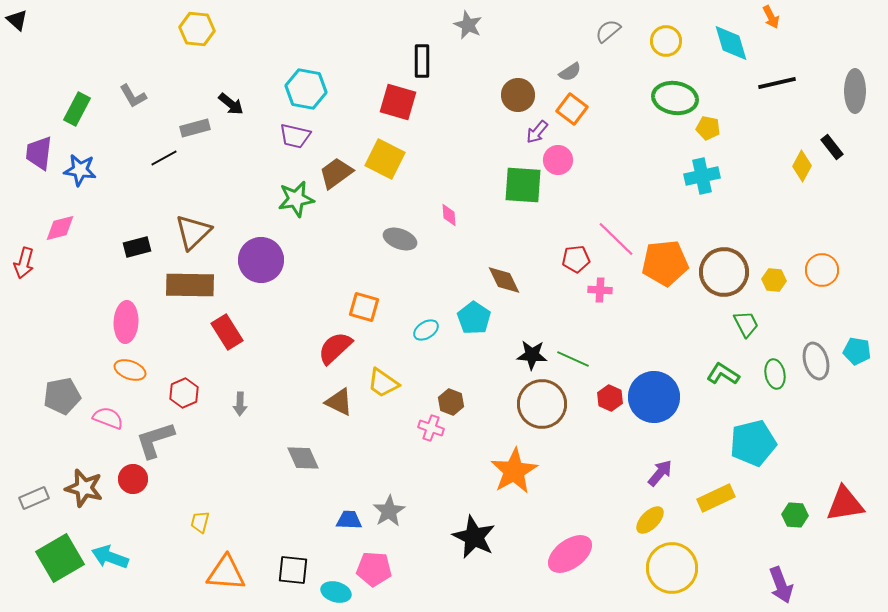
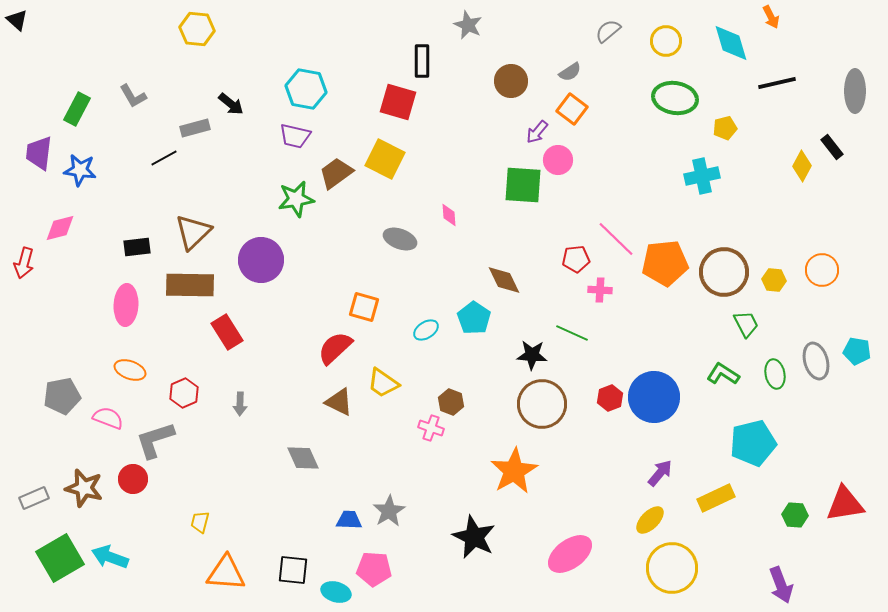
brown circle at (518, 95): moved 7 px left, 14 px up
yellow pentagon at (708, 128): moved 17 px right; rotated 25 degrees counterclockwise
black rectangle at (137, 247): rotated 8 degrees clockwise
pink ellipse at (126, 322): moved 17 px up
green line at (573, 359): moved 1 px left, 26 px up
red hexagon at (610, 398): rotated 15 degrees clockwise
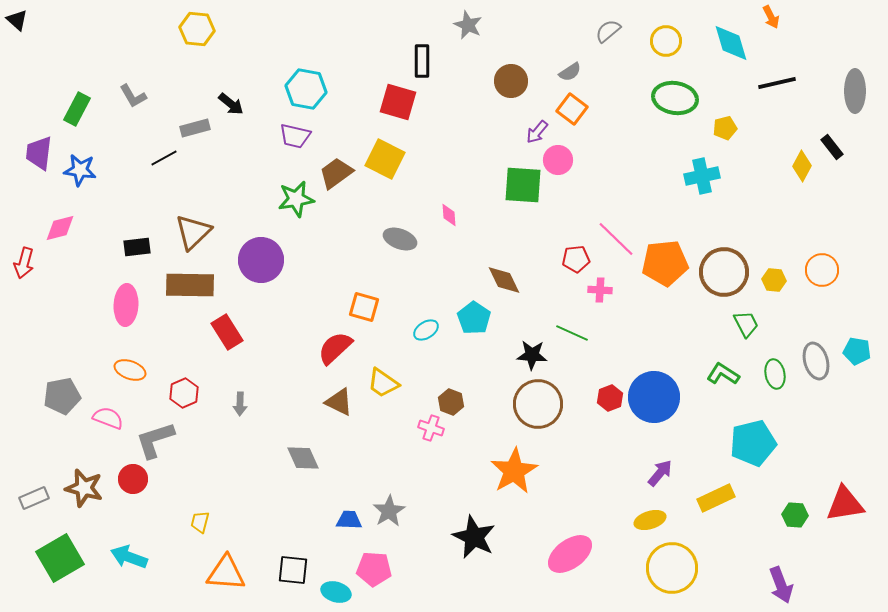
brown circle at (542, 404): moved 4 px left
yellow ellipse at (650, 520): rotated 28 degrees clockwise
cyan arrow at (110, 557): moved 19 px right
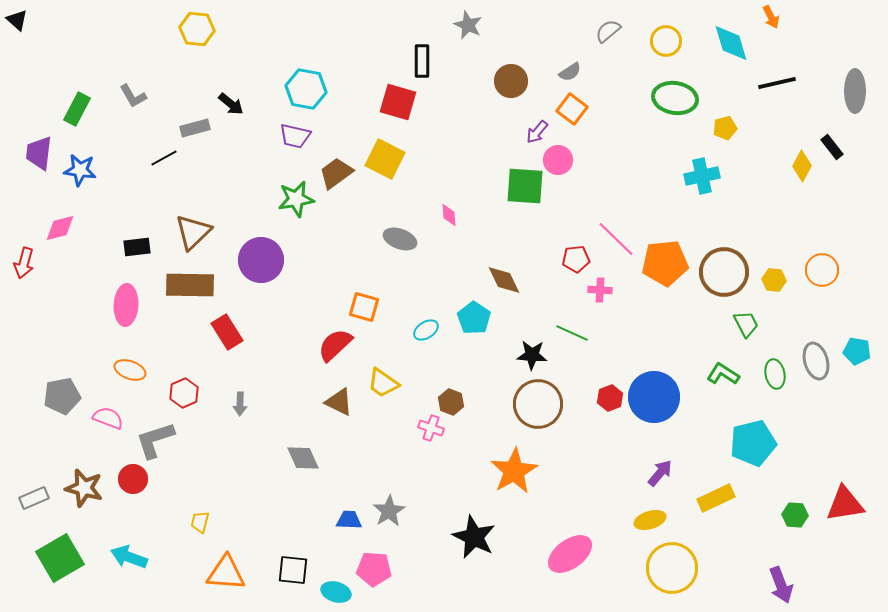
green square at (523, 185): moved 2 px right, 1 px down
red semicircle at (335, 348): moved 3 px up
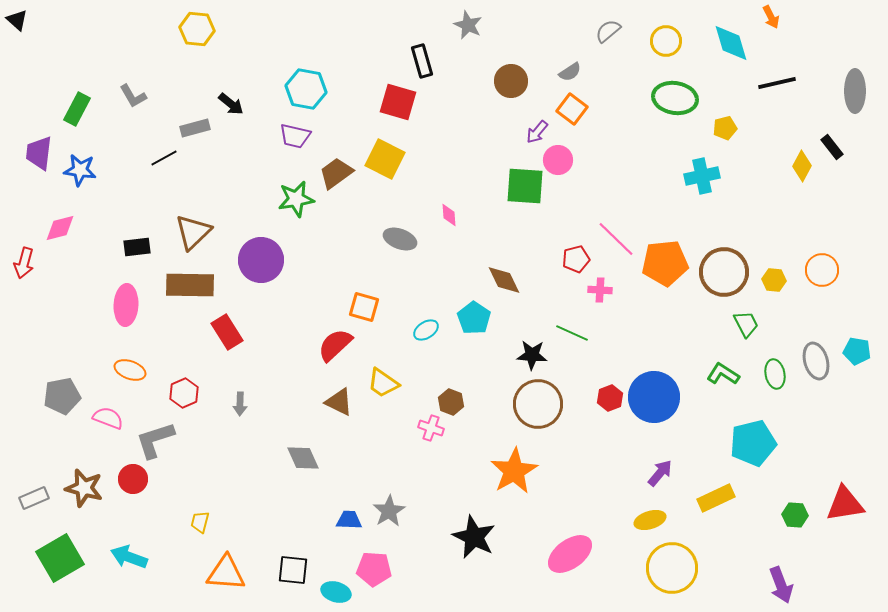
black rectangle at (422, 61): rotated 16 degrees counterclockwise
red pentagon at (576, 259): rotated 8 degrees counterclockwise
